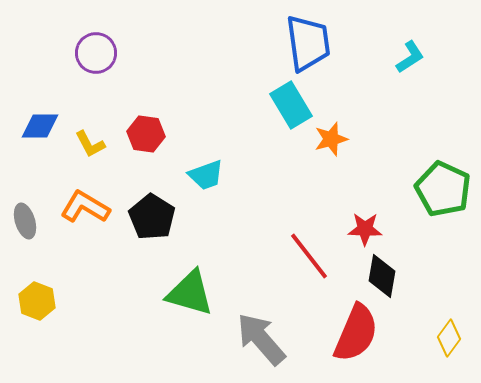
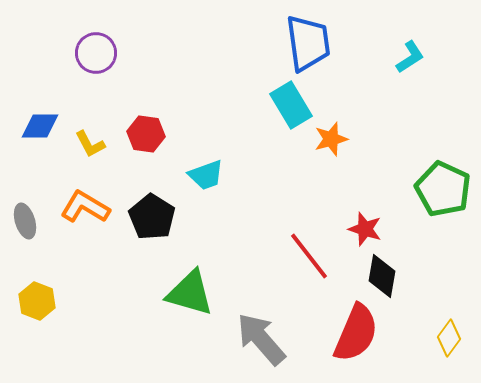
red star: rotated 16 degrees clockwise
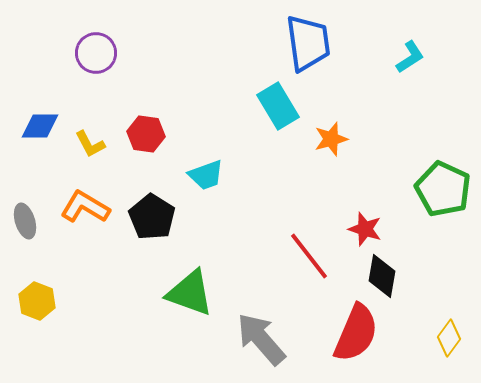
cyan rectangle: moved 13 px left, 1 px down
green triangle: rotated 4 degrees clockwise
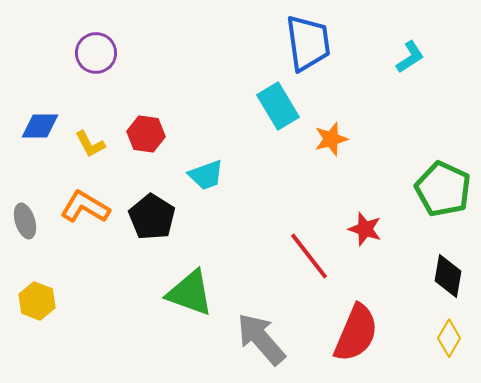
black diamond: moved 66 px right
yellow diamond: rotated 6 degrees counterclockwise
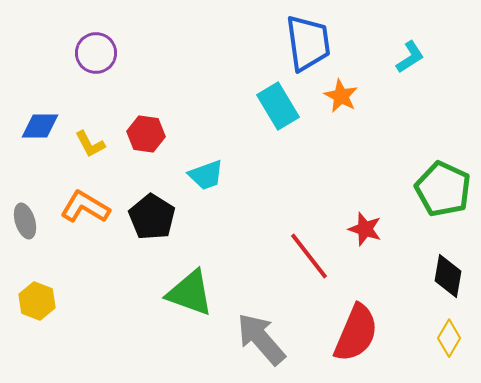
orange star: moved 10 px right, 43 px up; rotated 28 degrees counterclockwise
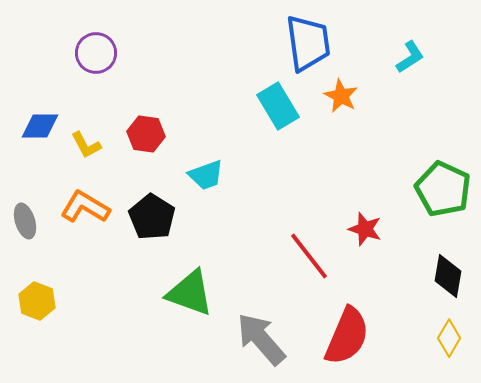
yellow L-shape: moved 4 px left, 1 px down
red semicircle: moved 9 px left, 3 px down
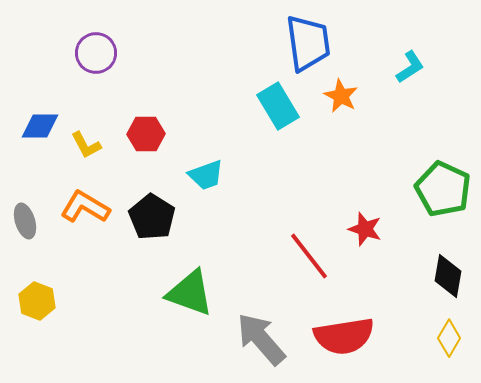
cyan L-shape: moved 10 px down
red hexagon: rotated 9 degrees counterclockwise
red semicircle: moved 3 px left; rotated 58 degrees clockwise
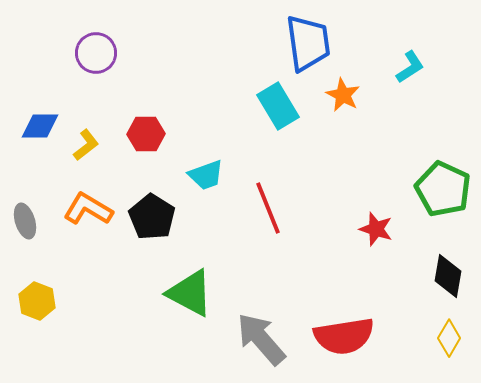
orange star: moved 2 px right, 1 px up
yellow L-shape: rotated 100 degrees counterclockwise
orange L-shape: moved 3 px right, 2 px down
red star: moved 11 px right
red line: moved 41 px left, 48 px up; rotated 16 degrees clockwise
green triangle: rotated 8 degrees clockwise
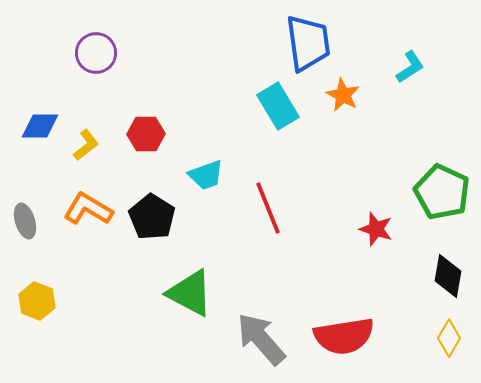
green pentagon: moved 1 px left, 3 px down
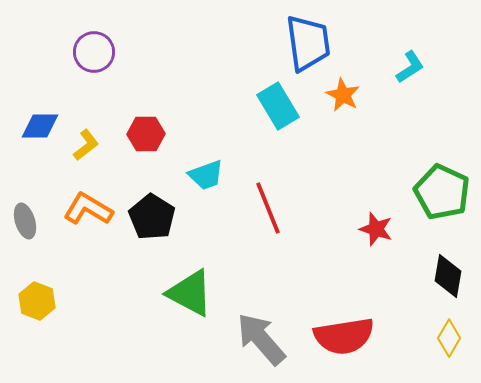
purple circle: moved 2 px left, 1 px up
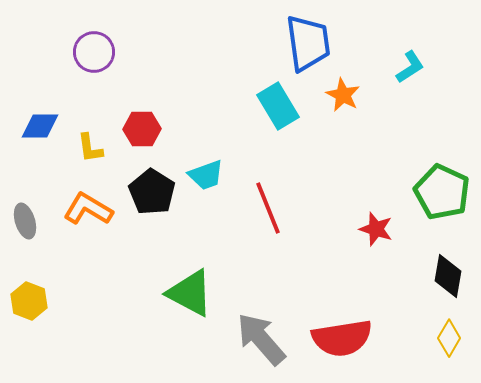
red hexagon: moved 4 px left, 5 px up
yellow L-shape: moved 4 px right, 3 px down; rotated 120 degrees clockwise
black pentagon: moved 25 px up
yellow hexagon: moved 8 px left
red semicircle: moved 2 px left, 2 px down
